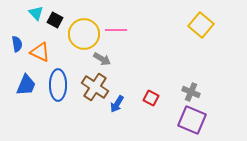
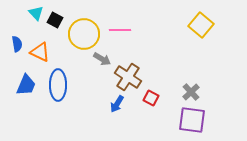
pink line: moved 4 px right
brown cross: moved 33 px right, 10 px up
gray cross: rotated 24 degrees clockwise
purple square: rotated 16 degrees counterclockwise
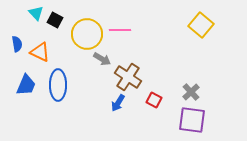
yellow circle: moved 3 px right
red square: moved 3 px right, 2 px down
blue arrow: moved 1 px right, 1 px up
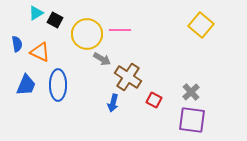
cyan triangle: rotated 42 degrees clockwise
blue arrow: moved 5 px left; rotated 18 degrees counterclockwise
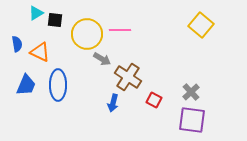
black square: rotated 21 degrees counterclockwise
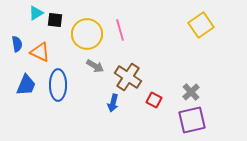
yellow square: rotated 15 degrees clockwise
pink line: rotated 75 degrees clockwise
gray arrow: moved 7 px left, 7 px down
purple square: rotated 20 degrees counterclockwise
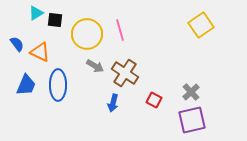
blue semicircle: rotated 28 degrees counterclockwise
brown cross: moved 3 px left, 4 px up
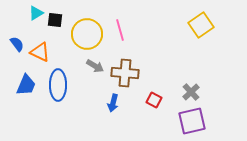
brown cross: rotated 28 degrees counterclockwise
purple square: moved 1 px down
